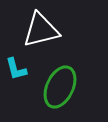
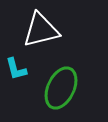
green ellipse: moved 1 px right, 1 px down
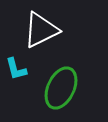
white triangle: rotated 12 degrees counterclockwise
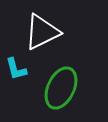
white triangle: moved 1 px right, 2 px down
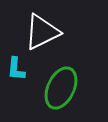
cyan L-shape: rotated 20 degrees clockwise
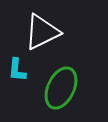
cyan L-shape: moved 1 px right, 1 px down
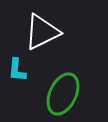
green ellipse: moved 2 px right, 6 px down
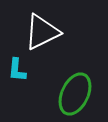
green ellipse: moved 12 px right
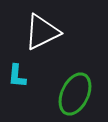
cyan L-shape: moved 6 px down
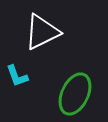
cyan L-shape: rotated 25 degrees counterclockwise
